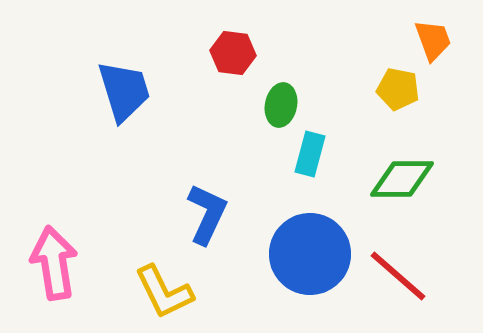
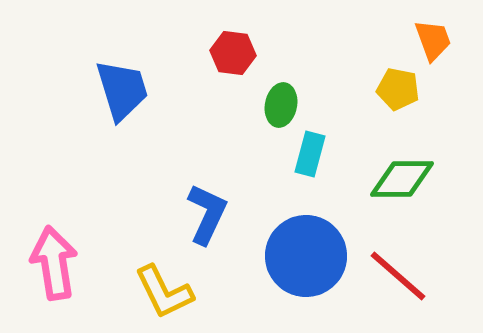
blue trapezoid: moved 2 px left, 1 px up
blue circle: moved 4 px left, 2 px down
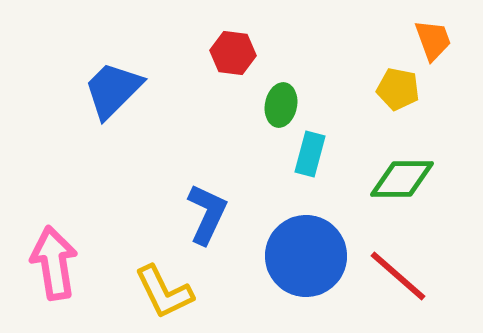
blue trapezoid: moved 9 px left; rotated 118 degrees counterclockwise
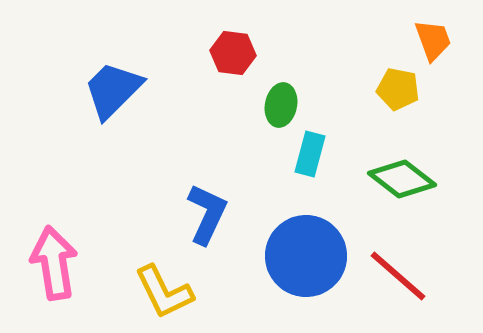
green diamond: rotated 38 degrees clockwise
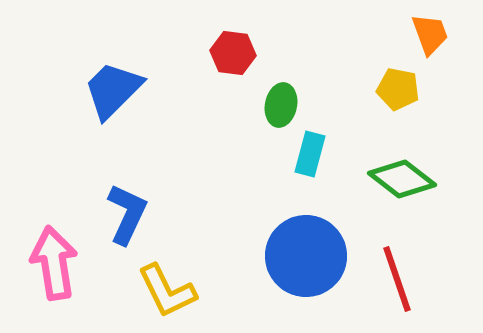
orange trapezoid: moved 3 px left, 6 px up
blue L-shape: moved 80 px left
red line: moved 1 px left, 3 px down; rotated 30 degrees clockwise
yellow L-shape: moved 3 px right, 1 px up
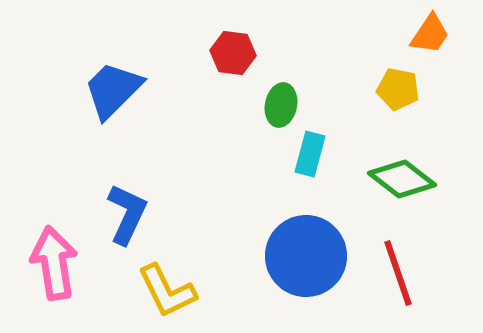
orange trapezoid: rotated 54 degrees clockwise
red line: moved 1 px right, 6 px up
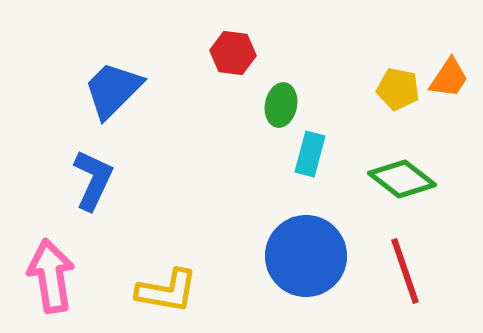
orange trapezoid: moved 19 px right, 44 px down
blue L-shape: moved 34 px left, 34 px up
pink arrow: moved 3 px left, 13 px down
red line: moved 7 px right, 2 px up
yellow L-shape: rotated 54 degrees counterclockwise
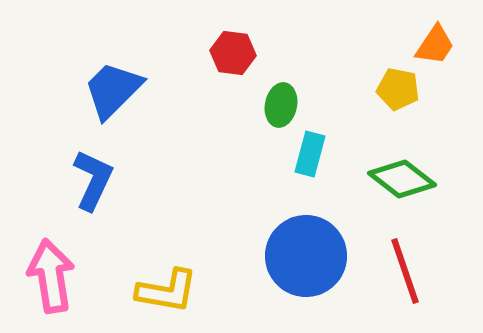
orange trapezoid: moved 14 px left, 33 px up
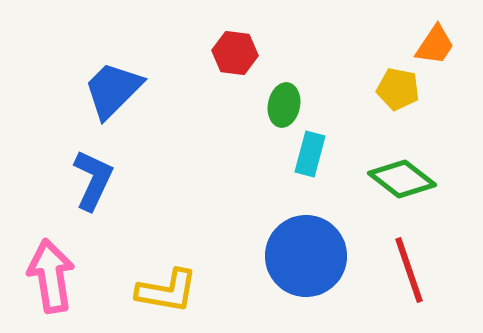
red hexagon: moved 2 px right
green ellipse: moved 3 px right
red line: moved 4 px right, 1 px up
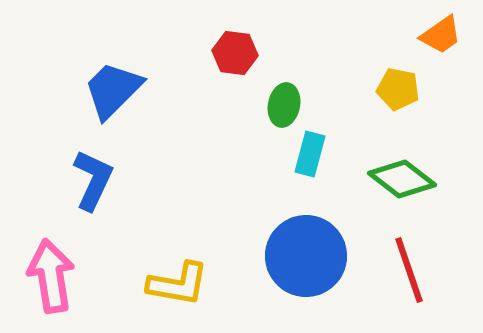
orange trapezoid: moved 6 px right, 10 px up; rotated 21 degrees clockwise
yellow L-shape: moved 11 px right, 7 px up
